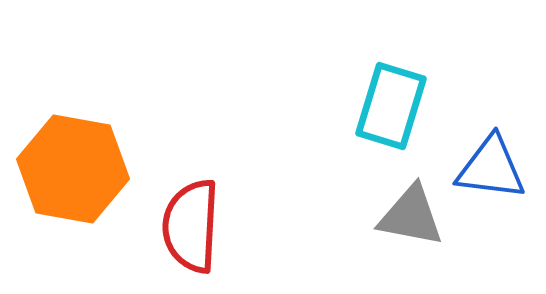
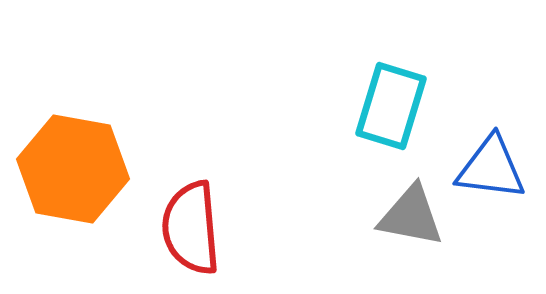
red semicircle: moved 2 px down; rotated 8 degrees counterclockwise
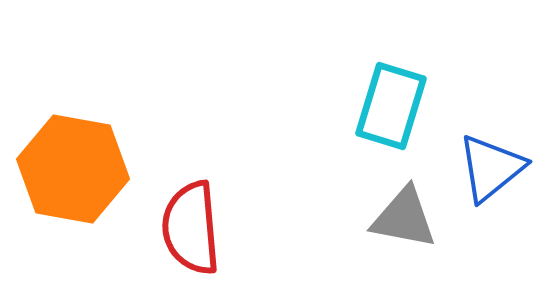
blue triangle: rotated 46 degrees counterclockwise
gray triangle: moved 7 px left, 2 px down
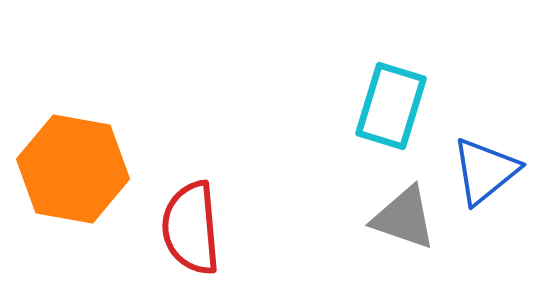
blue triangle: moved 6 px left, 3 px down
gray triangle: rotated 8 degrees clockwise
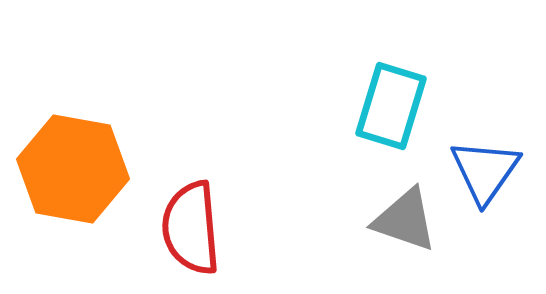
blue triangle: rotated 16 degrees counterclockwise
gray triangle: moved 1 px right, 2 px down
